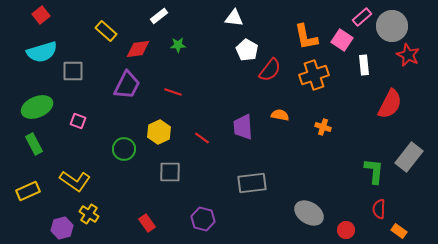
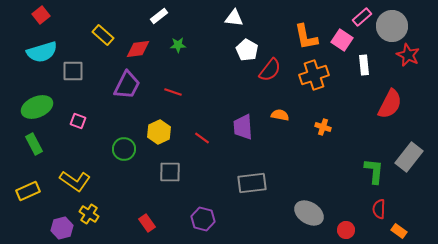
yellow rectangle at (106, 31): moved 3 px left, 4 px down
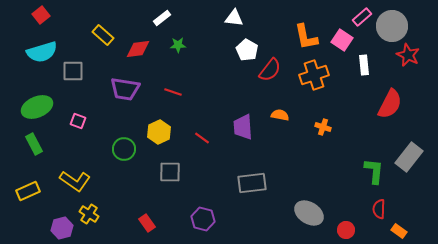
white rectangle at (159, 16): moved 3 px right, 2 px down
purple trapezoid at (127, 85): moved 2 px left, 4 px down; rotated 72 degrees clockwise
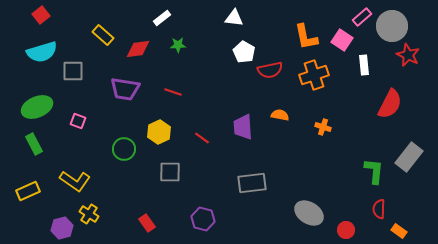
white pentagon at (247, 50): moved 3 px left, 2 px down
red semicircle at (270, 70): rotated 40 degrees clockwise
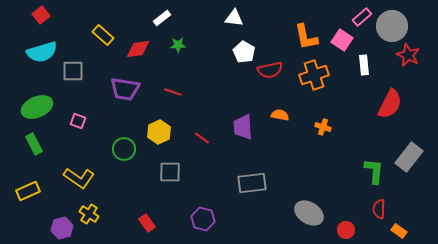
yellow L-shape at (75, 181): moved 4 px right, 3 px up
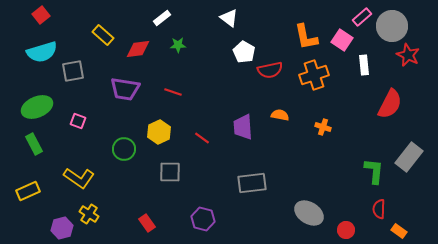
white triangle at (234, 18): moved 5 px left; rotated 30 degrees clockwise
gray square at (73, 71): rotated 10 degrees counterclockwise
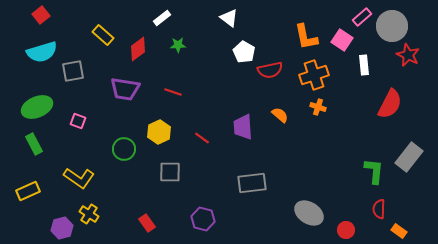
red diamond at (138, 49): rotated 30 degrees counterclockwise
orange semicircle at (280, 115): rotated 30 degrees clockwise
orange cross at (323, 127): moved 5 px left, 20 px up
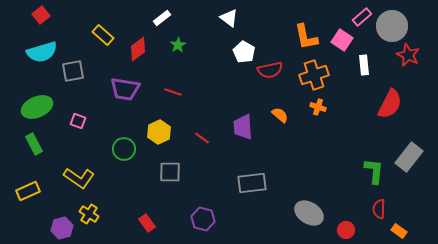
green star at (178, 45): rotated 28 degrees counterclockwise
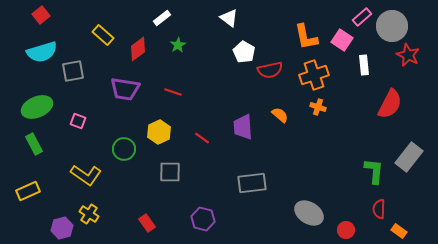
yellow L-shape at (79, 178): moved 7 px right, 3 px up
